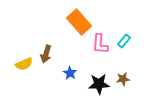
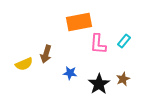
orange rectangle: rotated 60 degrees counterclockwise
pink L-shape: moved 2 px left
blue star: rotated 24 degrees counterclockwise
brown star: rotated 16 degrees counterclockwise
black star: rotated 30 degrees counterclockwise
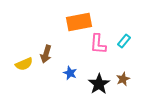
blue star: rotated 16 degrees clockwise
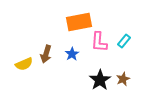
pink L-shape: moved 1 px right, 2 px up
blue star: moved 2 px right, 19 px up; rotated 16 degrees clockwise
black star: moved 1 px right, 4 px up
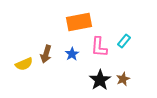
pink L-shape: moved 5 px down
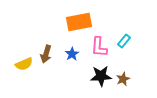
black star: moved 1 px right, 4 px up; rotated 30 degrees clockwise
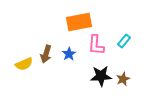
pink L-shape: moved 3 px left, 2 px up
blue star: moved 3 px left
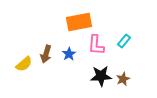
yellow semicircle: rotated 18 degrees counterclockwise
